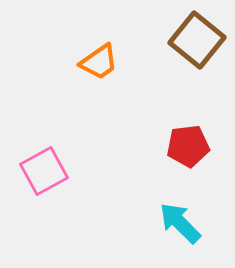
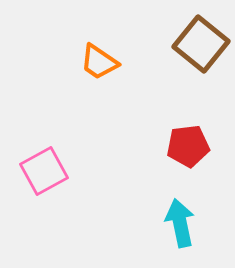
brown square: moved 4 px right, 4 px down
orange trapezoid: rotated 69 degrees clockwise
cyan arrow: rotated 33 degrees clockwise
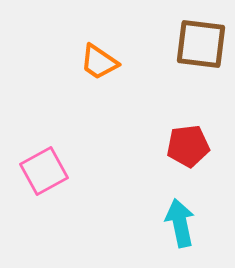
brown square: rotated 32 degrees counterclockwise
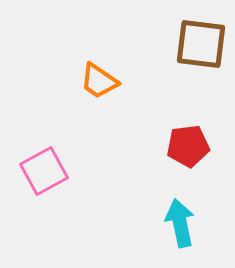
orange trapezoid: moved 19 px down
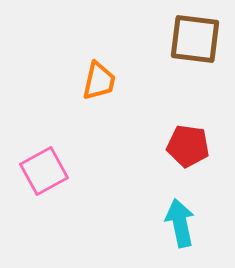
brown square: moved 6 px left, 5 px up
orange trapezoid: rotated 111 degrees counterclockwise
red pentagon: rotated 15 degrees clockwise
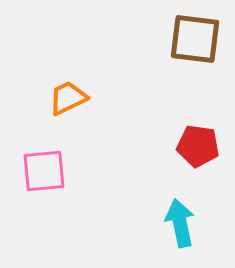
orange trapezoid: moved 31 px left, 17 px down; rotated 129 degrees counterclockwise
red pentagon: moved 10 px right
pink square: rotated 24 degrees clockwise
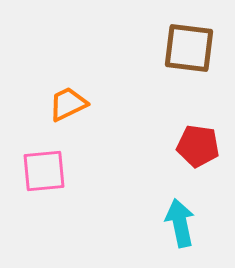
brown square: moved 6 px left, 9 px down
orange trapezoid: moved 6 px down
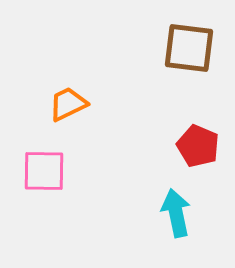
red pentagon: rotated 15 degrees clockwise
pink square: rotated 6 degrees clockwise
cyan arrow: moved 4 px left, 10 px up
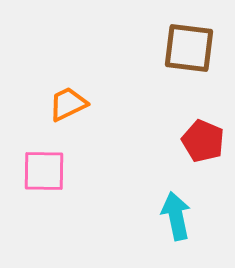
red pentagon: moved 5 px right, 5 px up
cyan arrow: moved 3 px down
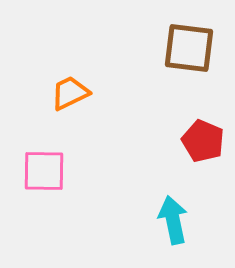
orange trapezoid: moved 2 px right, 11 px up
cyan arrow: moved 3 px left, 4 px down
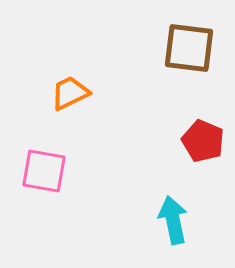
pink square: rotated 9 degrees clockwise
